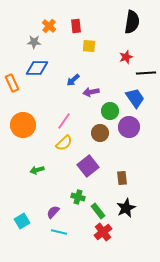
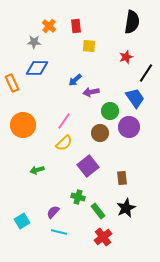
black line: rotated 54 degrees counterclockwise
blue arrow: moved 2 px right
red cross: moved 5 px down
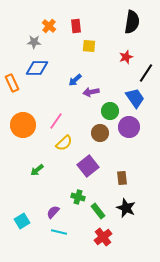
pink line: moved 8 px left
green arrow: rotated 24 degrees counterclockwise
black star: rotated 24 degrees counterclockwise
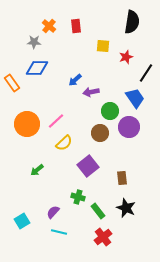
yellow square: moved 14 px right
orange rectangle: rotated 12 degrees counterclockwise
pink line: rotated 12 degrees clockwise
orange circle: moved 4 px right, 1 px up
